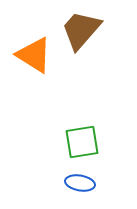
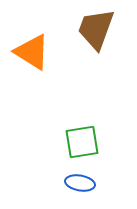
brown trapezoid: moved 15 px right, 1 px up; rotated 21 degrees counterclockwise
orange triangle: moved 2 px left, 3 px up
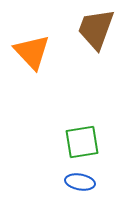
orange triangle: rotated 15 degrees clockwise
blue ellipse: moved 1 px up
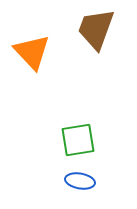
green square: moved 4 px left, 2 px up
blue ellipse: moved 1 px up
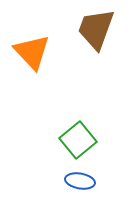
green square: rotated 30 degrees counterclockwise
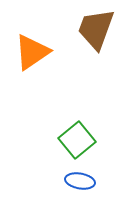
orange triangle: rotated 39 degrees clockwise
green square: moved 1 px left
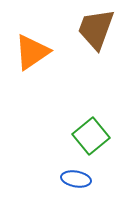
green square: moved 14 px right, 4 px up
blue ellipse: moved 4 px left, 2 px up
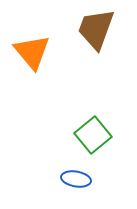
orange triangle: rotated 36 degrees counterclockwise
green square: moved 2 px right, 1 px up
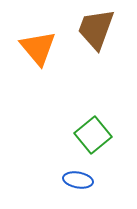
orange triangle: moved 6 px right, 4 px up
blue ellipse: moved 2 px right, 1 px down
